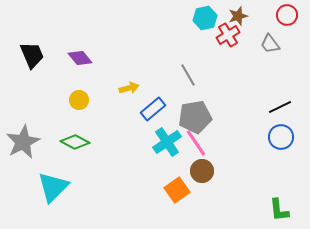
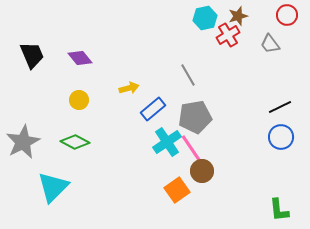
pink line: moved 5 px left, 5 px down
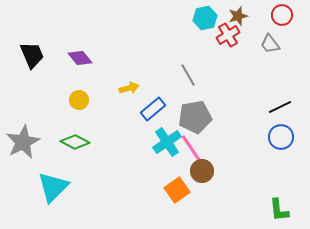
red circle: moved 5 px left
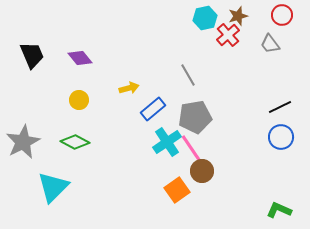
red cross: rotated 10 degrees counterclockwise
green L-shape: rotated 120 degrees clockwise
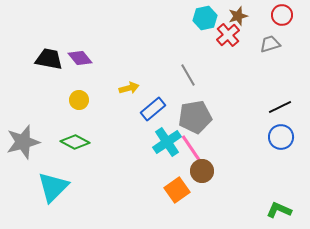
gray trapezoid: rotated 110 degrees clockwise
black trapezoid: moved 17 px right, 4 px down; rotated 56 degrees counterclockwise
gray star: rotated 12 degrees clockwise
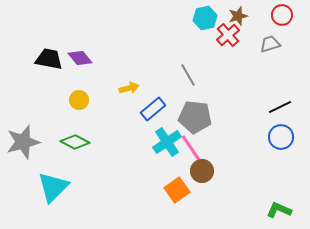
gray pentagon: rotated 16 degrees clockwise
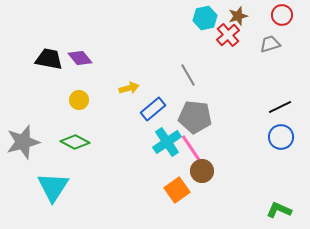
cyan triangle: rotated 12 degrees counterclockwise
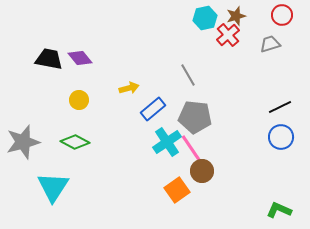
brown star: moved 2 px left
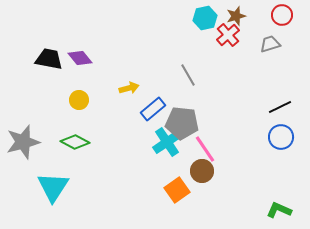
gray pentagon: moved 13 px left, 6 px down
pink line: moved 14 px right, 1 px down
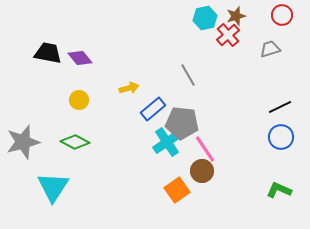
gray trapezoid: moved 5 px down
black trapezoid: moved 1 px left, 6 px up
green L-shape: moved 20 px up
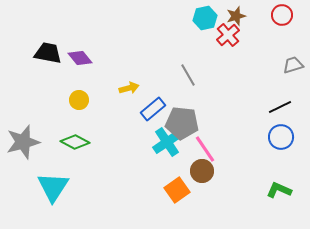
gray trapezoid: moved 23 px right, 16 px down
